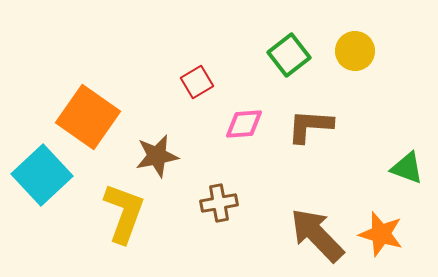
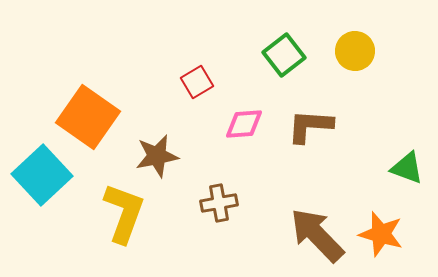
green square: moved 5 px left
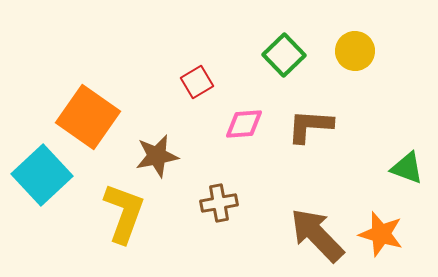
green square: rotated 6 degrees counterclockwise
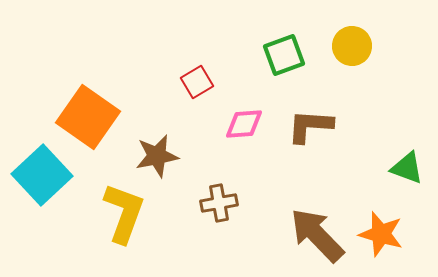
yellow circle: moved 3 px left, 5 px up
green square: rotated 24 degrees clockwise
